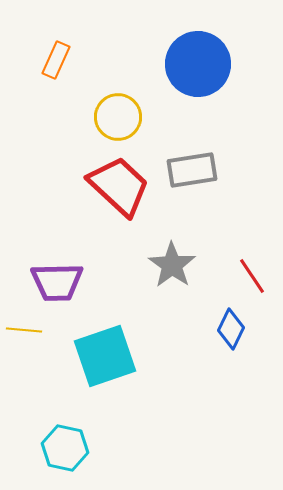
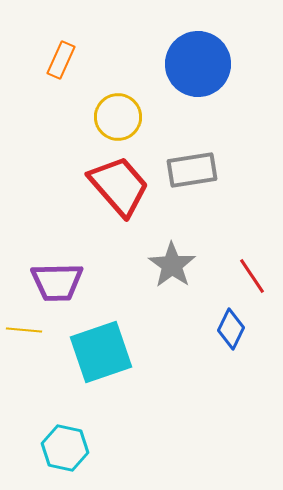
orange rectangle: moved 5 px right
red trapezoid: rotated 6 degrees clockwise
cyan square: moved 4 px left, 4 px up
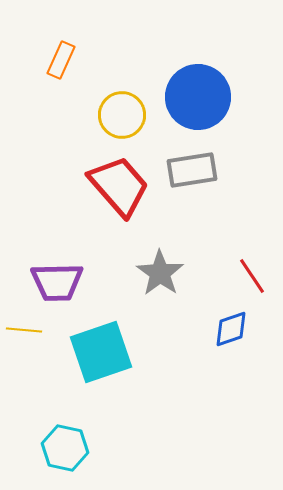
blue circle: moved 33 px down
yellow circle: moved 4 px right, 2 px up
gray star: moved 12 px left, 8 px down
blue diamond: rotated 45 degrees clockwise
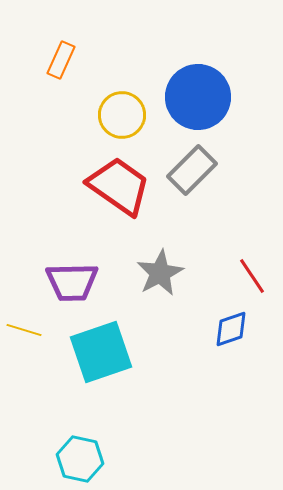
gray rectangle: rotated 36 degrees counterclockwise
red trapezoid: rotated 14 degrees counterclockwise
gray star: rotated 9 degrees clockwise
purple trapezoid: moved 15 px right
yellow line: rotated 12 degrees clockwise
cyan hexagon: moved 15 px right, 11 px down
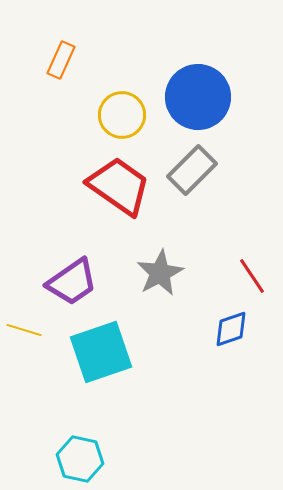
purple trapezoid: rotated 34 degrees counterclockwise
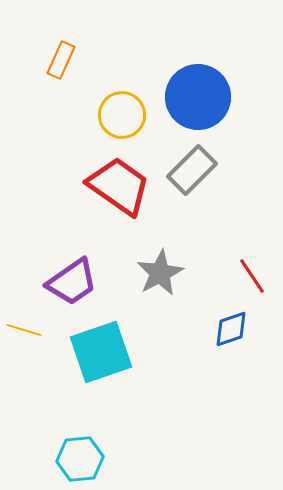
cyan hexagon: rotated 18 degrees counterclockwise
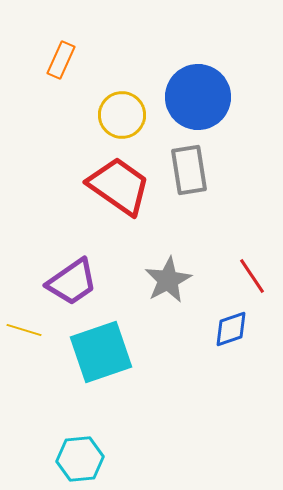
gray rectangle: moved 3 px left; rotated 54 degrees counterclockwise
gray star: moved 8 px right, 7 px down
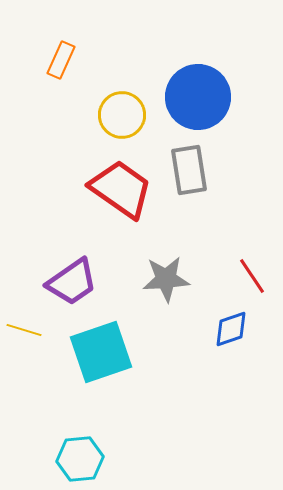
red trapezoid: moved 2 px right, 3 px down
gray star: moved 2 px left, 1 px up; rotated 24 degrees clockwise
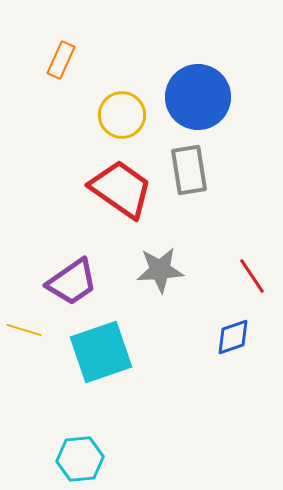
gray star: moved 6 px left, 9 px up
blue diamond: moved 2 px right, 8 px down
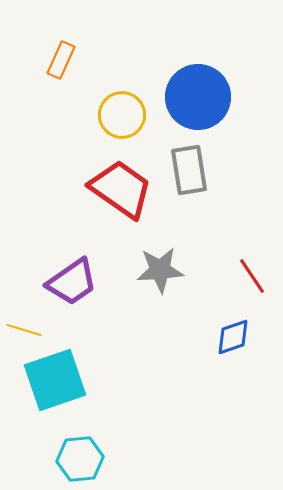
cyan square: moved 46 px left, 28 px down
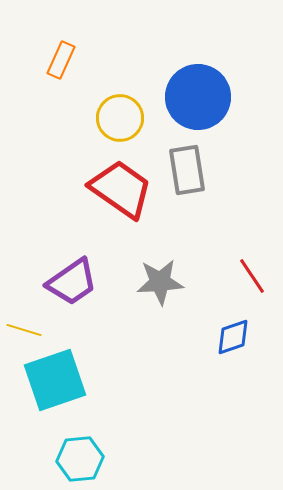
yellow circle: moved 2 px left, 3 px down
gray rectangle: moved 2 px left
gray star: moved 12 px down
